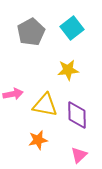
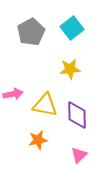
yellow star: moved 2 px right, 1 px up
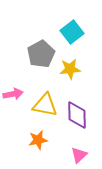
cyan square: moved 4 px down
gray pentagon: moved 10 px right, 22 px down
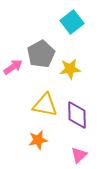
cyan square: moved 10 px up
pink arrow: moved 27 px up; rotated 24 degrees counterclockwise
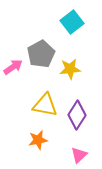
purple diamond: rotated 32 degrees clockwise
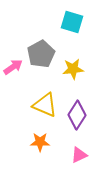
cyan square: rotated 35 degrees counterclockwise
yellow star: moved 3 px right
yellow triangle: rotated 12 degrees clockwise
orange star: moved 2 px right, 2 px down; rotated 12 degrees clockwise
pink triangle: rotated 18 degrees clockwise
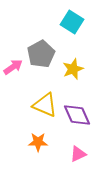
cyan square: rotated 15 degrees clockwise
yellow star: rotated 15 degrees counterclockwise
purple diamond: rotated 56 degrees counterclockwise
orange star: moved 2 px left
pink triangle: moved 1 px left, 1 px up
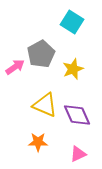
pink arrow: moved 2 px right
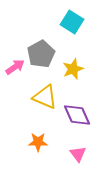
yellow triangle: moved 8 px up
pink triangle: rotated 42 degrees counterclockwise
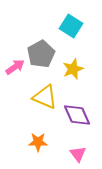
cyan square: moved 1 px left, 4 px down
